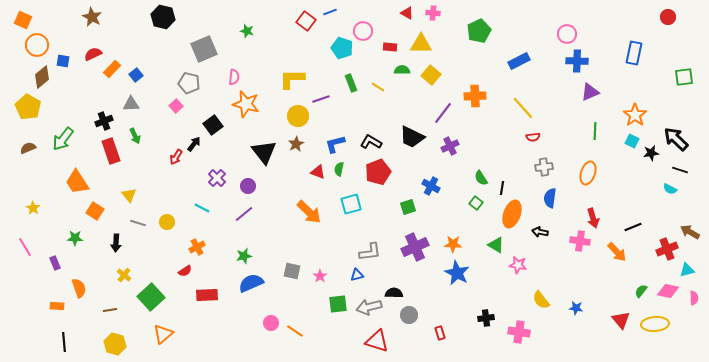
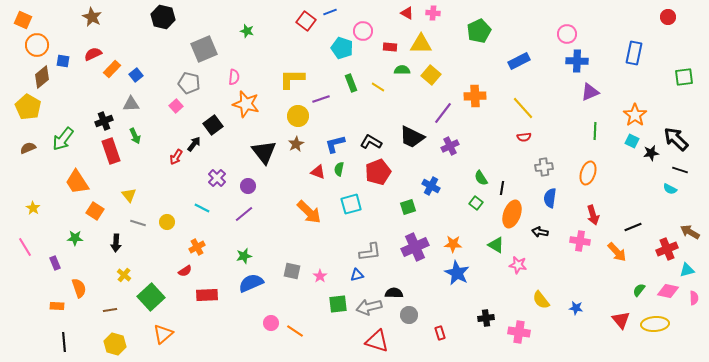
red semicircle at (533, 137): moved 9 px left
red arrow at (593, 218): moved 3 px up
green semicircle at (641, 291): moved 2 px left, 1 px up
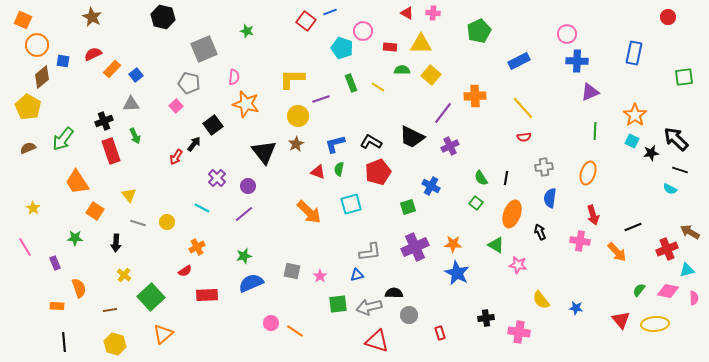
black line at (502, 188): moved 4 px right, 10 px up
black arrow at (540, 232): rotated 56 degrees clockwise
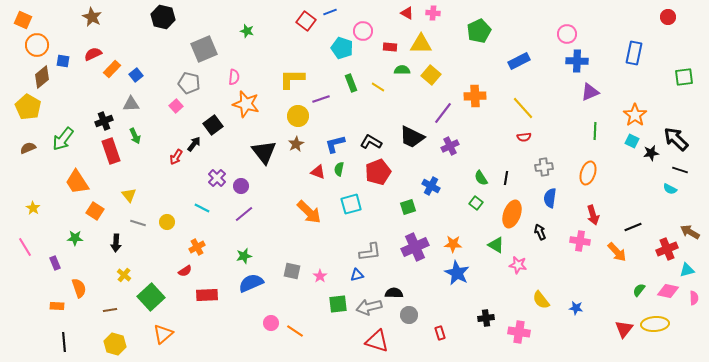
purple circle at (248, 186): moved 7 px left
red triangle at (621, 320): moved 3 px right, 9 px down; rotated 18 degrees clockwise
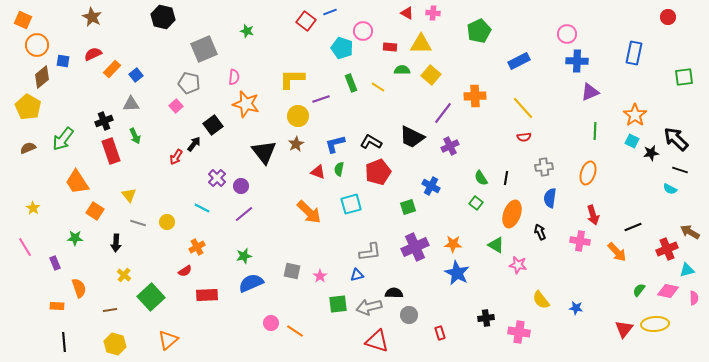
orange triangle at (163, 334): moved 5 px right, 6 px down
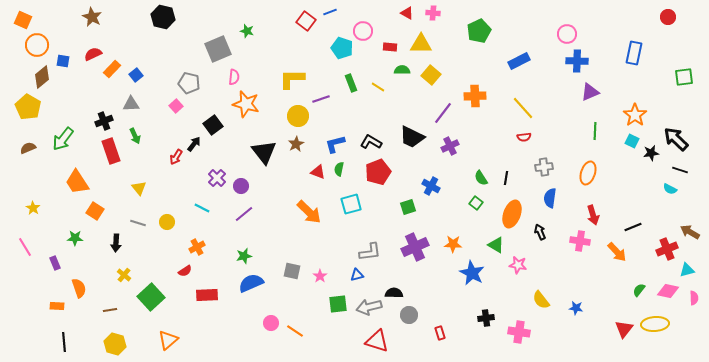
gray square at (204, 49): moved 14 px right
yellow triangle at (129, 195): moved 10 px right, 7 px up
blue star at (457, 273): moved 15 px right
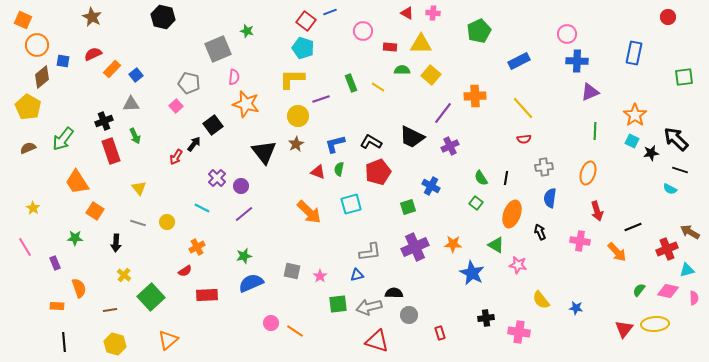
cyan pentagon at (342, 48): moved 39 px left
red semicircle at (524, 137): moved 2 px down
red arrow at (593, 215): moved 4 px right, 4 px up
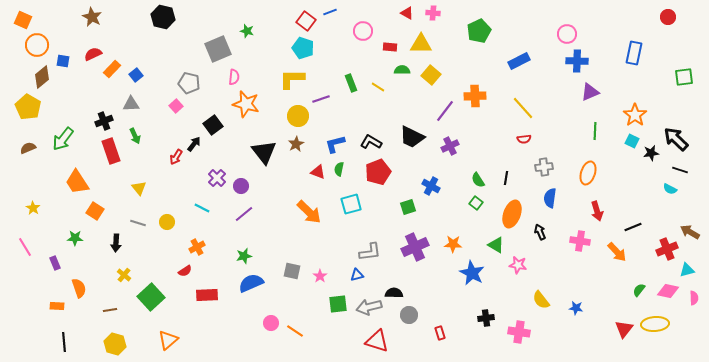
purple line at (443, 113): moved 2 px right, 2 px up
green semicircle at (481, 178): moved 3 px left, 2 px down
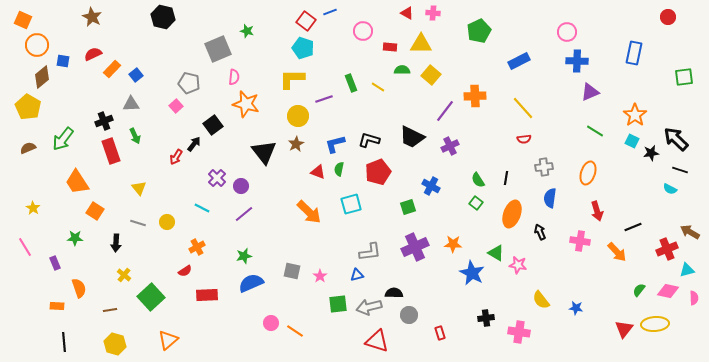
pink circle at (567, 34): moved 2 px up
purple line at (321, 99): moved 3 px right
green line at (595, 131): rotated 60 degrees counterclockwise
black L-shape at (371, 142): moved 2 px left, 2 px up; rotated 15 degrees counterclockwise
green triangle at (496, 245): moved 8 px down
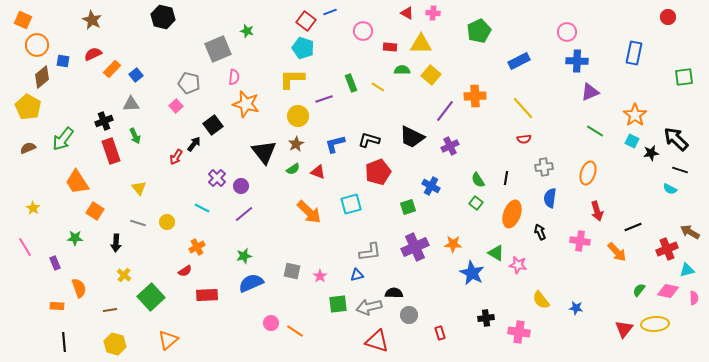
brown star at (92, 17): moved 3 px down
green semicircle at (339, 169): moved 46 px left; rotated 136 degrees counterclockwise
